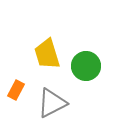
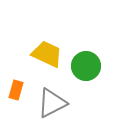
yellow trapezoid: rotated 132 degrees clockwise
orange rectangle: rotated 12 degrees counterclockwise
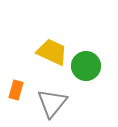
yellow trapezoid: moved 5 px right, 2 px up
gray triangle: rotated 24 degrees counterclockwise
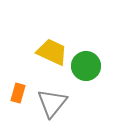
orange rectangle: moved 2 px right, 3 px down
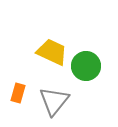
gray triangle: moved 2 px right, 2 px up
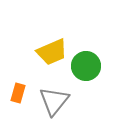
yellow trapezoid: rotated 132 degrees clockwise
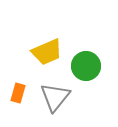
yellow trapezoid: moved 5 px left
gray triangle: moved 1 px right, 4 px up
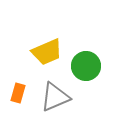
gray triangle: rotated 28 degrees clockwise
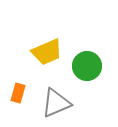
green circle: moved 1 px right
gray triangle: moved 1 px right, 6 px down
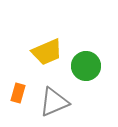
green circle: moved 1 px left
gray triangle: moved 2 px left, 1 px up
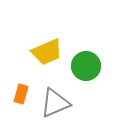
orange rectangle: moved 3 px right, 1 px down
gray triangle: moved 1 px right, 1 px down
